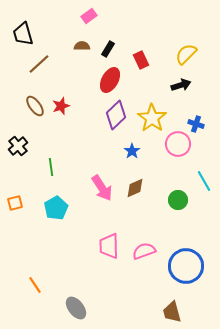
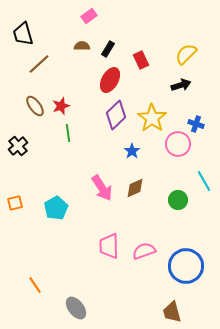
green line: moved 17 px right, 34 px up
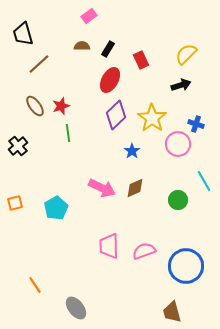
pink arrow: rotated 32 degrees counterclockwise
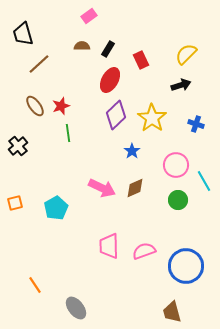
pink circle: moved 2 px left, 21 px down
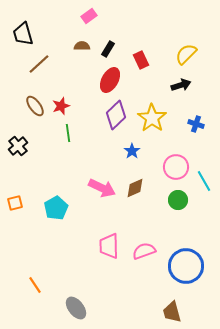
pink circle: moved 2 px down
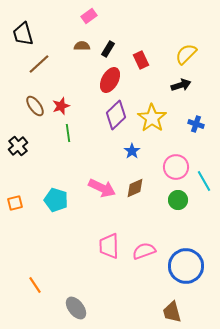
cyan pentagon: moved 8 px up; rotated 25 degrees counterclockwise
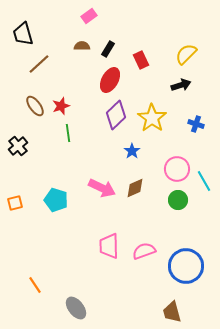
pink circle: moved 1 px right, 2 px down
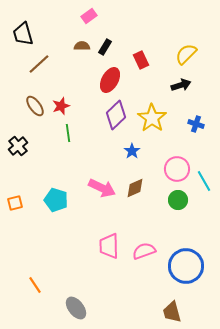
black rectangle: moved 3 px left, 2 px up
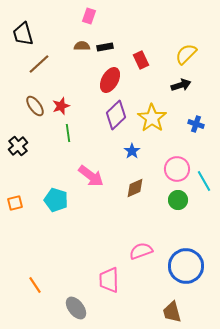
pink rectangle: rotated 35 degrees counterclockwise
black rectangle: rotated 49 degrees clockwise
pink arrow: moved 11 px left, 12 px up; rotated 12 degrees clockwise
pink trapezoid: moved 34 px down
pink semicircle: moved 3 px left
